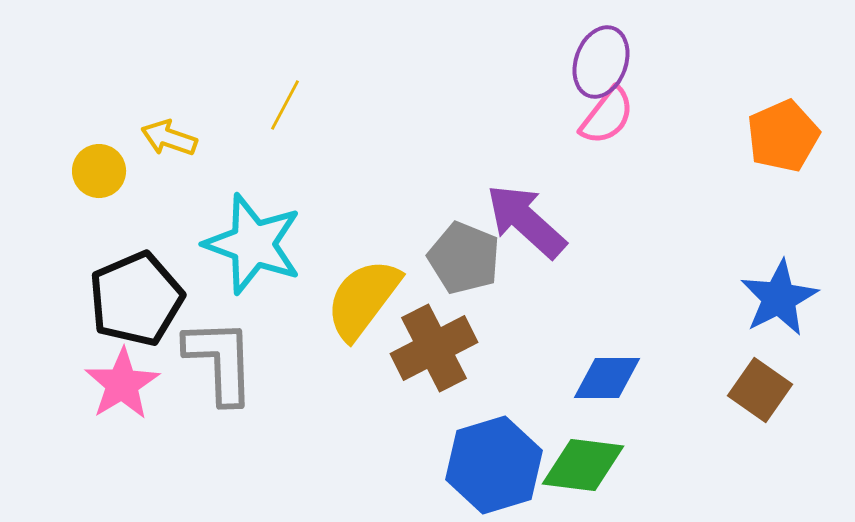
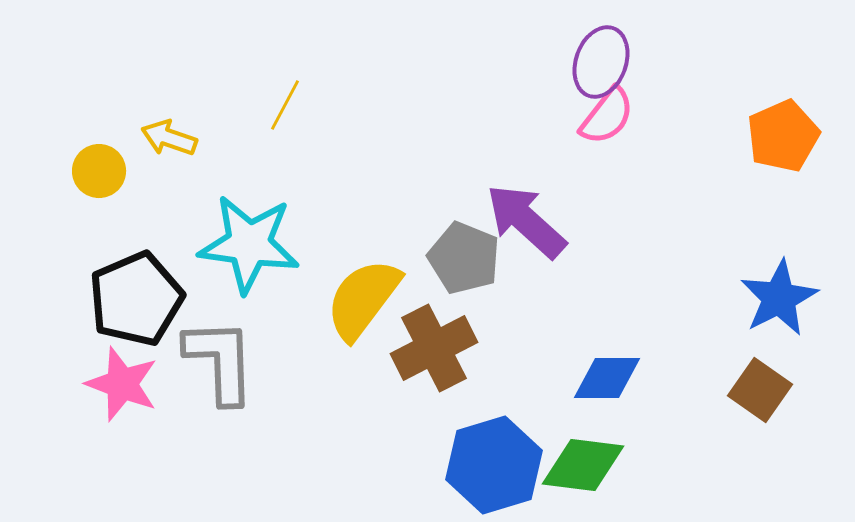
cyan star: moved 4 px left; rotated 12 degrees counterclockwise
pink star: rotated 20 degrees counterclockwise
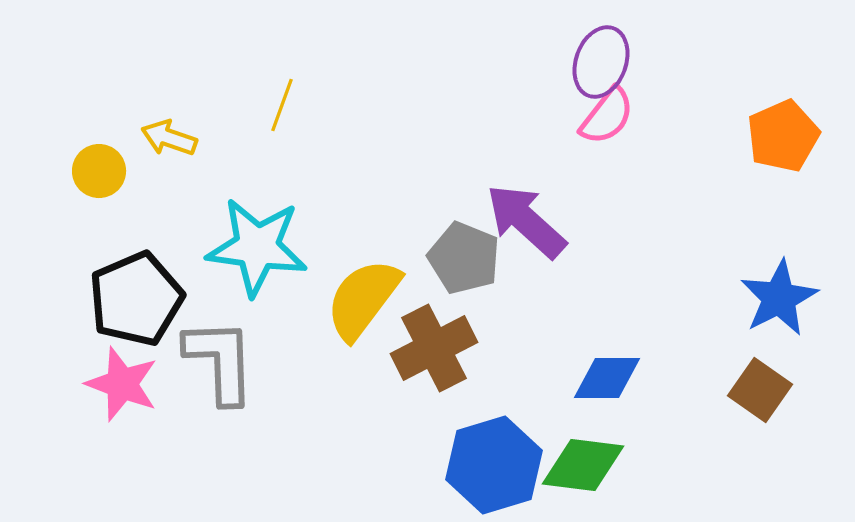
yellow line: moved 3 px left; rotated 8 degrees counterclockwise
cyan star: moved 8 px right, 3 px down
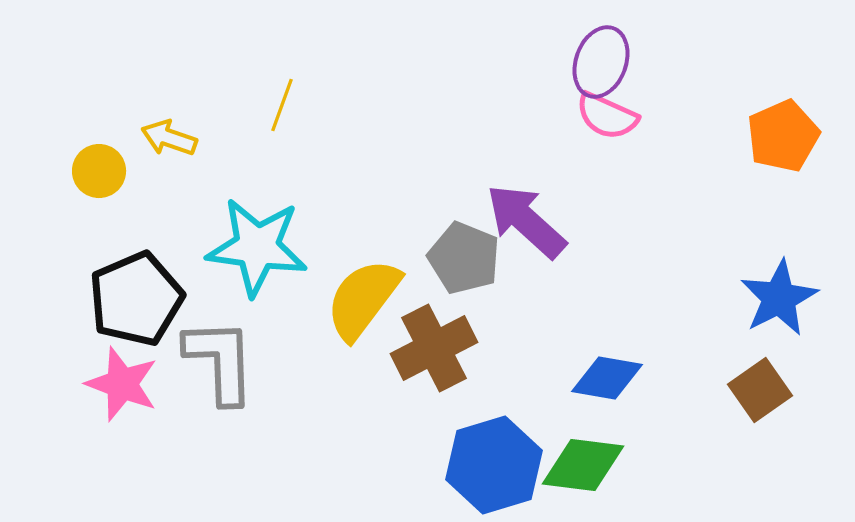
pink semicircle: rotated 76 degrees clockwise
blue diamond: rotated 10 degrees clockwise
brown square: rotated 20 degrees clockwise
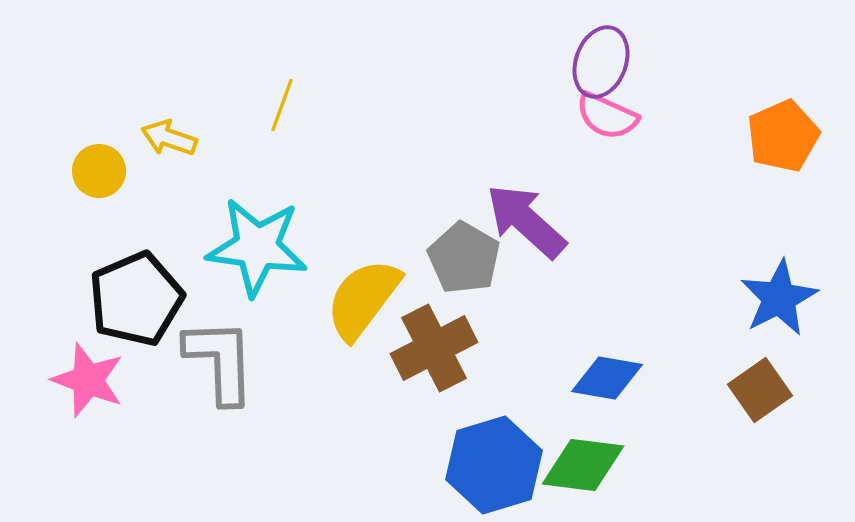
gray pentagon: rotated 8 degrees clockwise
pink star: moved 34 px left, 4 px up
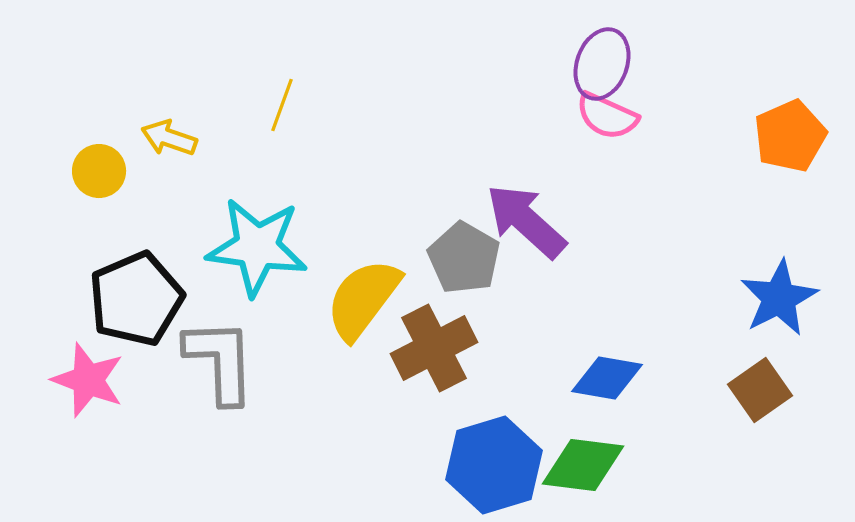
purple ellipse: moved 1 px right, 2 px down
orange pentagon: moved 7 px right
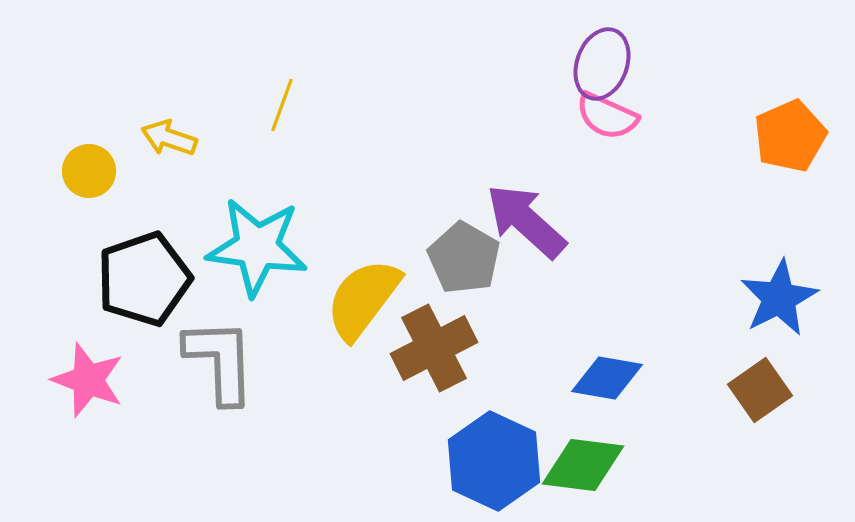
yellow circle: moved 10 px left
black pentagon: moved 8 px right, 20 px up; rotated 4 degrees clockwise
blue hexagon: moved 4 px up; rotated 18 degrees counterclockwise
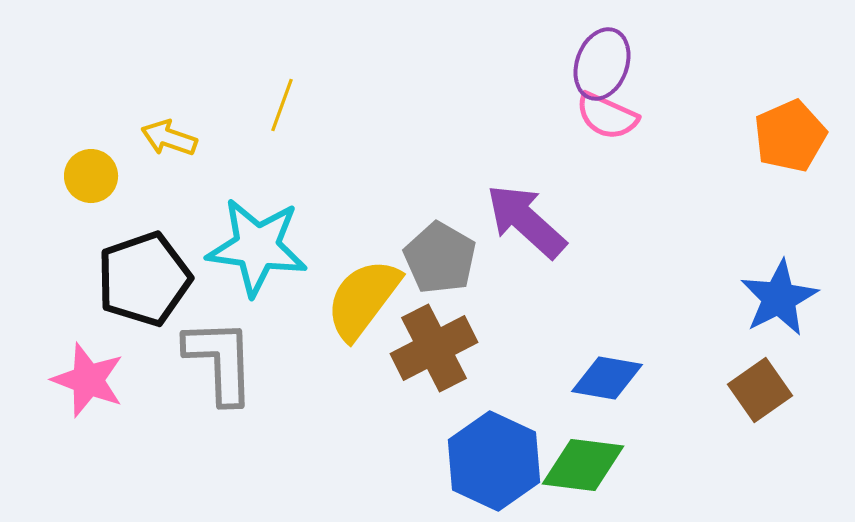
yellow circle: moved 2 px right, 5 px down
gray pentagon: moved 24 px left
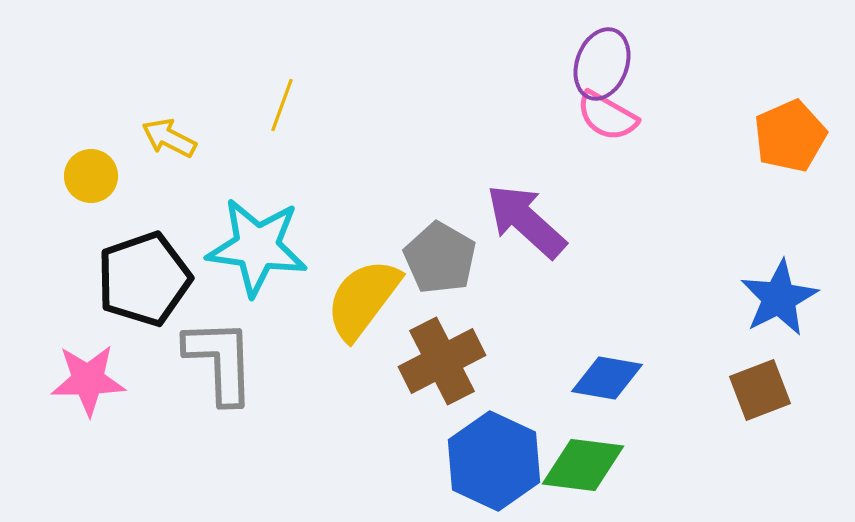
pink semicircle: rotated 6 degrees clockwise
yellow arrow: rotated 8 degrees clockwise
brown cross: moved 8 px right, 13 px down
pink star: rotated 22 degrees counterclockwise
brown square: rotated 14 degrees clockwise
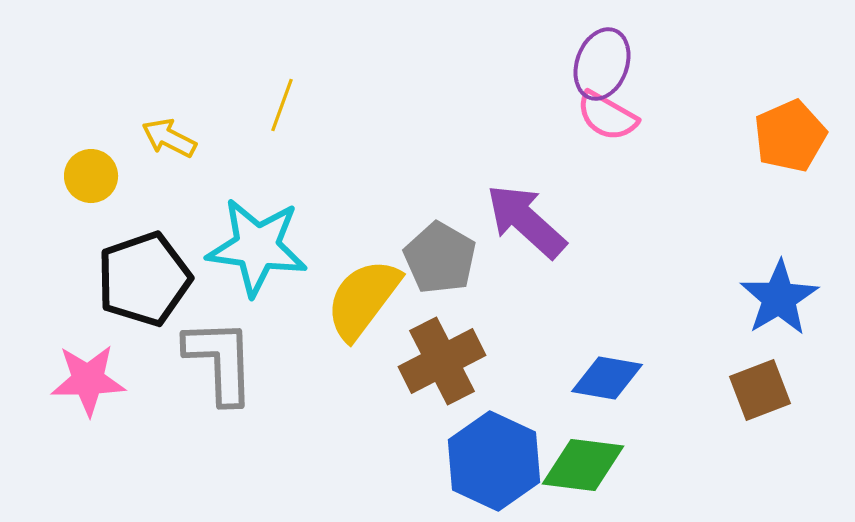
blue star: rotated 4 degrees counterclockwise
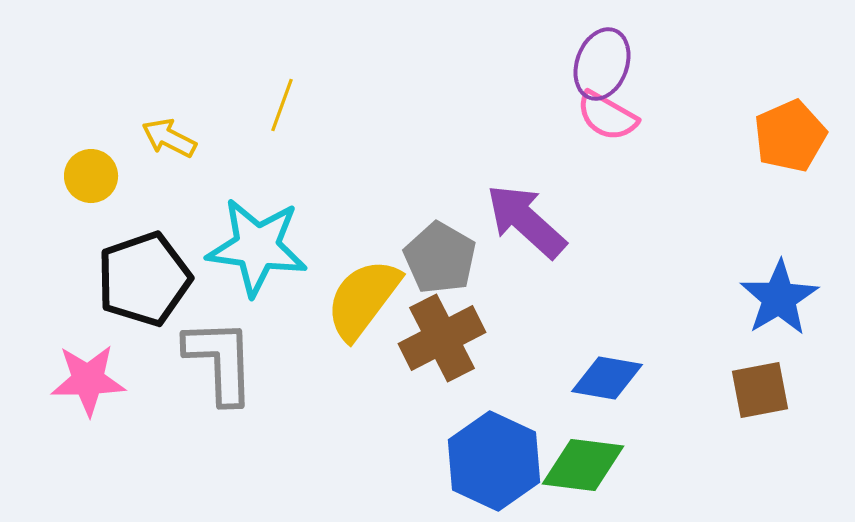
brown cross: moved 23 px up
brown square: rotated 10 degrees clockwise
